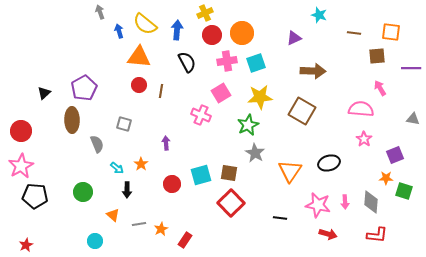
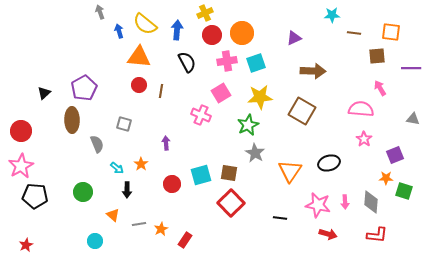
cyan star at (319, 15): moved 13 px right; rotated 21 degrees counterclockwise
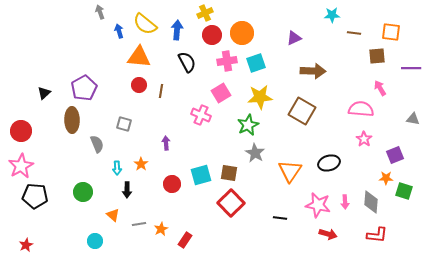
cyan arrow at (117, 168): rotated 48 degrees clockwise
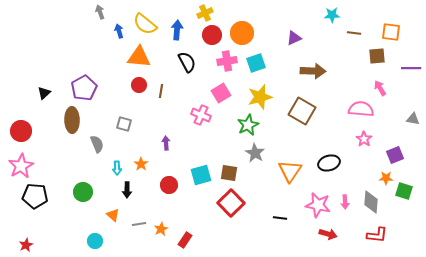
yellow star at (260, 97): rotated 10 degrees counterclockwise
red circle at (172, 184): moved 3 px left, 1 px down
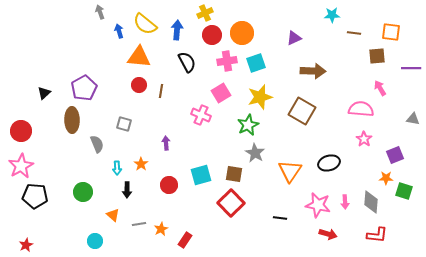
brown square at (229, 173): moved 5 px right, 1 px down
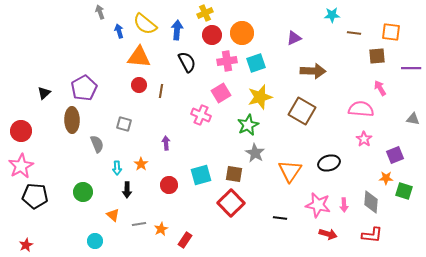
pink arrow at (345, 202): moved 1 px left, 3 px down
red L-shape at (377, 235): moved 5 px left
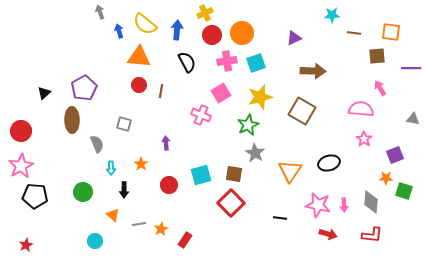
cyan arrow at (117, 168): moved 6 px left
black arrow at (127, 190): moved 3 px left
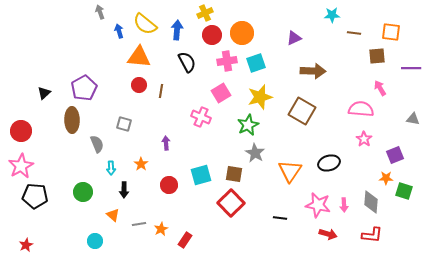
pink cross at (201, 115): moved 2 px down
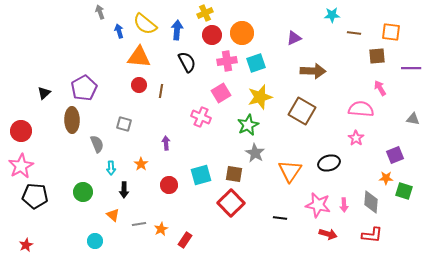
pink star at (364, 139): moved 8 px left, 1 px up
